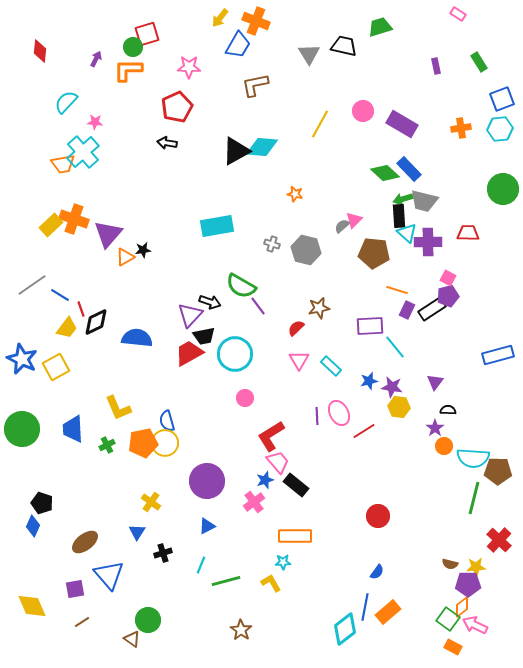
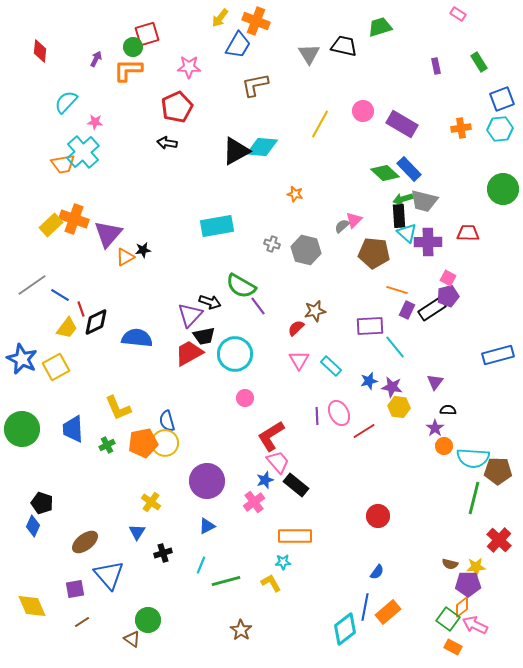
brown star at (319, 308): moved 4 px left, 3 px down
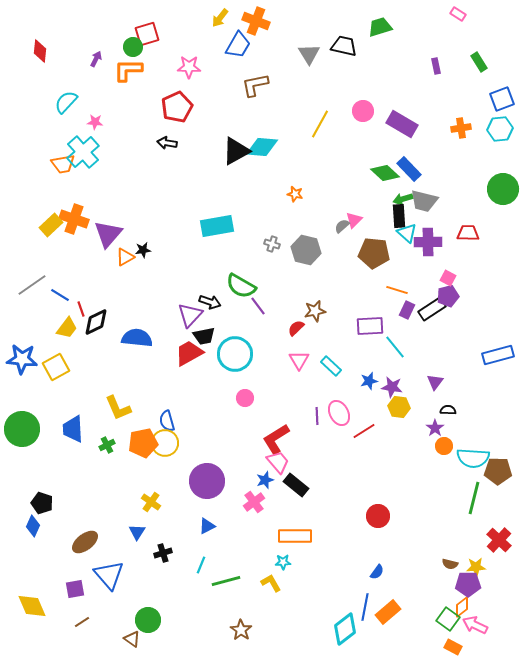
blue star at (22, 359): rotated 20 degrees counterclockwise
red L-shape at (271, 436): moved 5 px right, 3 px down
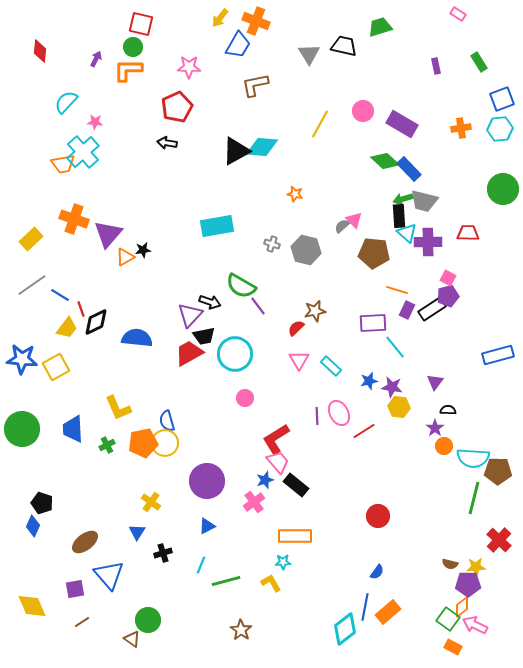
red square at (147, 34): moved 6 px left, 10 px up; rotated 30 degrees clockwise
green diamond at (385, 173): moved 12 px up
pink triangle at (354, 220): rotated 30 degrees counterclockwise
yellow rectangle at (51, 225): moved 20 px left, 14 px down
purple rectangle at (370, 326): moved 3 px right, 3 px up
